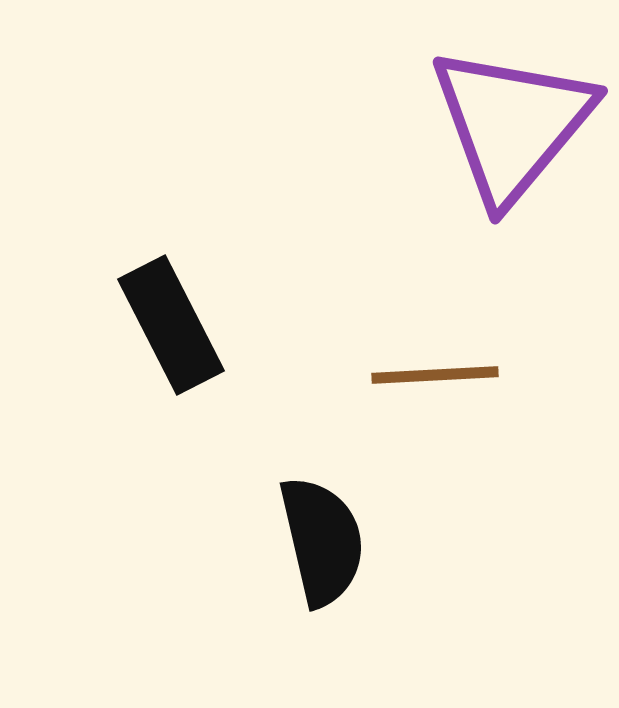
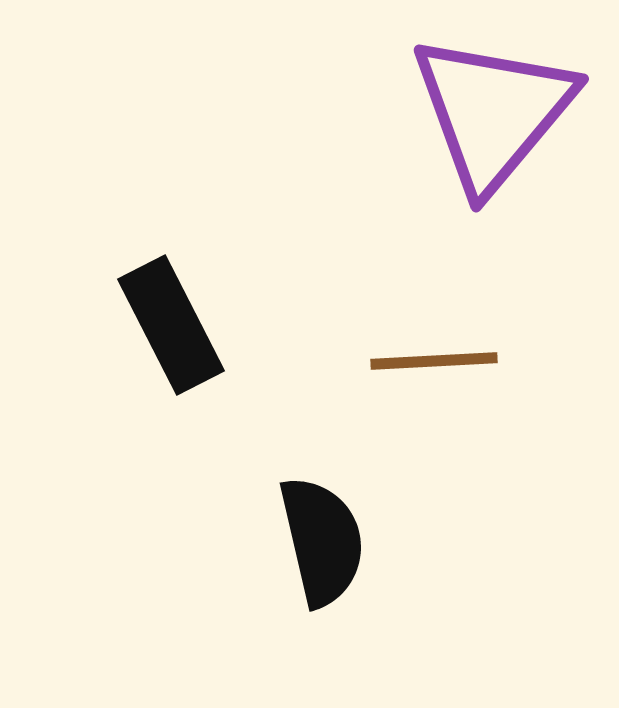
purple triangle: moved 19 px left, 12 px up
brown line: moved 1 px left, 14 px up
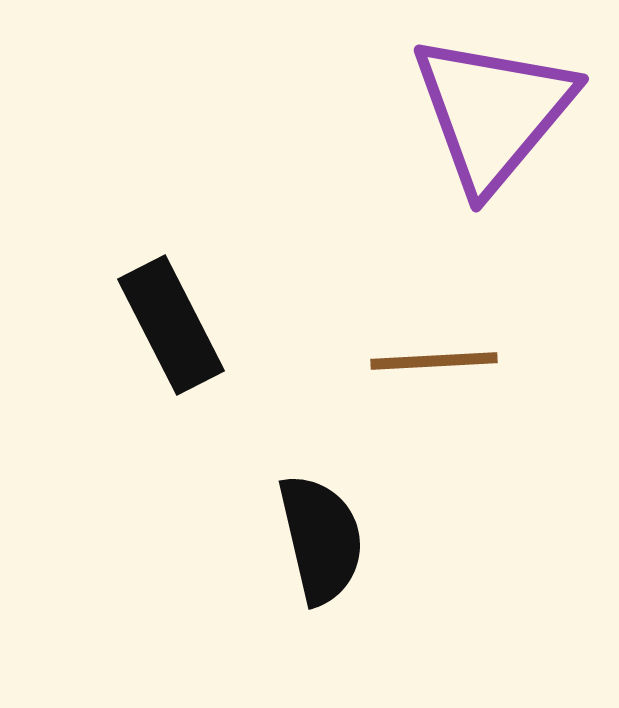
black semicircle: moved 1 px left, 2 px up
